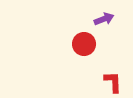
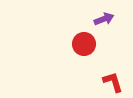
red L-shape: rotated 15 degrees counterclockwise
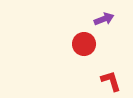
red L-shape: moved 2 px left, 1 px up
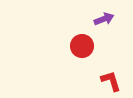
red circle: moved 2 px left, 2 px down
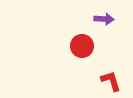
purple arrow: rotated 24 degrees clockwise
